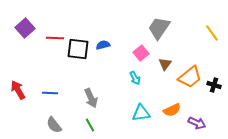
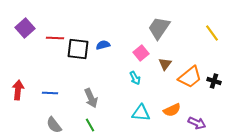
black cross: moved 4 px up
red arrow: rotated 36 degrees clockwise
cyan triangle: rotated 12 degrees clockwise
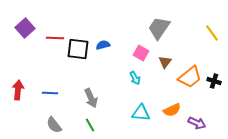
pink square: rotated 21 degrees counterclockwise
brown triangle: moved 2 px up
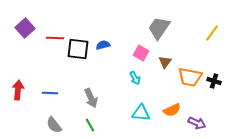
yellow line: rotated 72 degrees clockwise
orange trapezoid: rotated 50 degrees clockwise
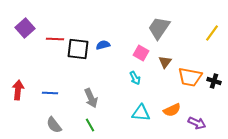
red line: moved 1 px down
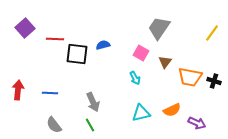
black square: moved 1 px left, 5 px down
gray arrow: moved 2 px right, 4 px down
cyan triangle: rotated 18 degrees counterclockwise
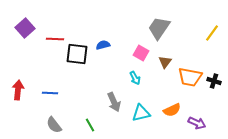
gray arrow: moved 21 px right
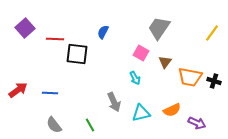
blue semicircle: moved 13 px up; rotated 48 degrees counterclockwise
red arrow: rotated 48 degrees clockwise
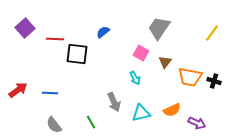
blue semicircle: rotated 24 degrees clockwise
green line: moved 1 px right, 3 px up
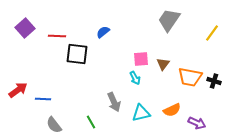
gray trapezoid: moved 10 px right, 8 px up
red line: moved 2 px right, 3 px up
pink square: moved 6 px down; rotated 35 degrees counterclockwise
brown triangle: moved 2 px left, 2 px down
blue line: moved 7 px left, 6 px down
